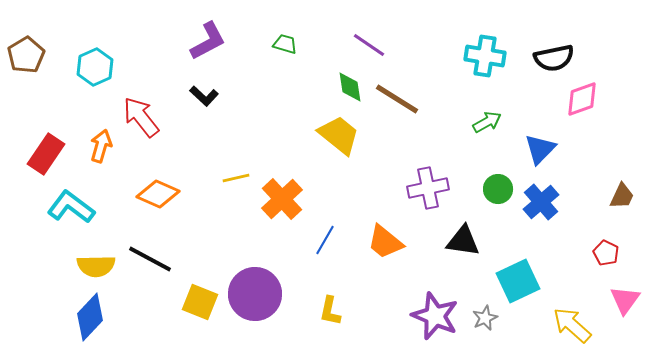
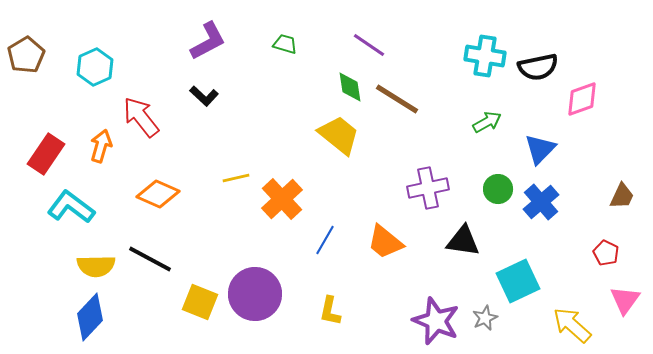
black semicircle: moved 16 px left, 9 px down
purple star: moved 1 px right, 5 px down
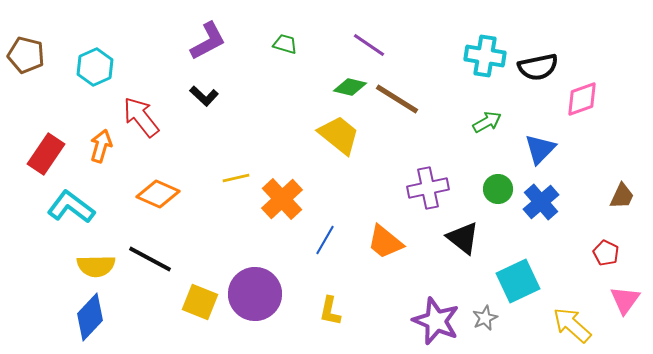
brown pentagon: rotated 27 degrees counterclockwise
green diamond: rotated 68 degrees counterclockwise
black triangle: moved 3 px up; rotated 30 degrees clockwise
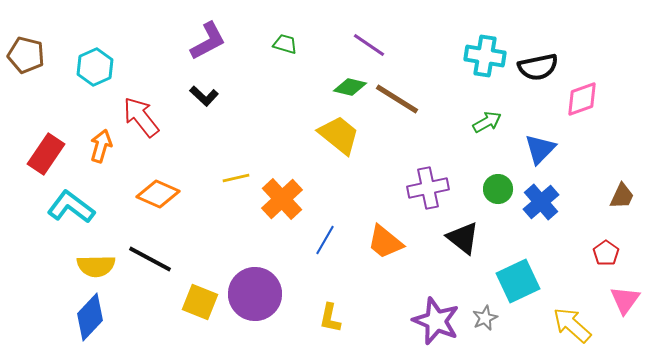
red pentagon: rotated 10 degrees clockwise
yellow L-shape: moved 7 px down
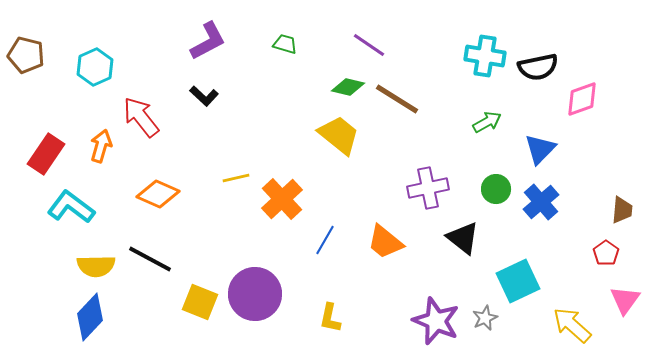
green diamond: moved 2 px left
green circle: moved 2 px left
brown trapezoid: moved 14 px down; rotated 20 degrees counterclockwise
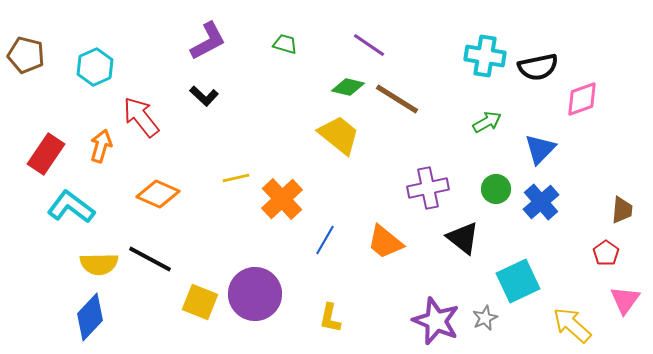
yellow semicircle: moved 3 px right, 2 px up
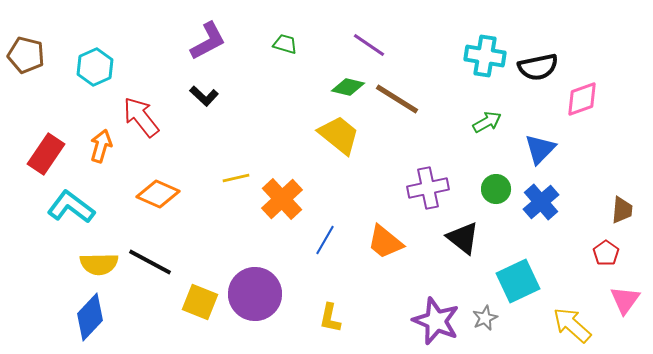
black line: moved 3 px down
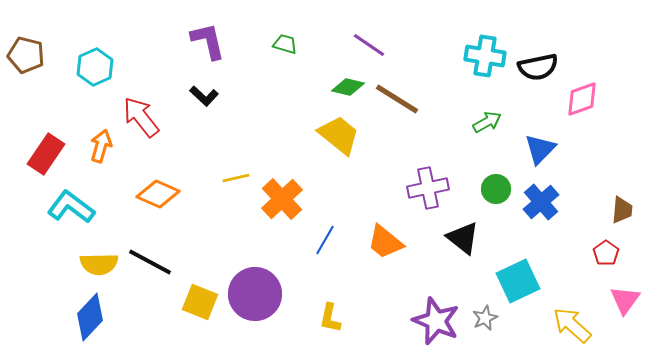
purple L-shape: rotated 75 degrees counterclockwise
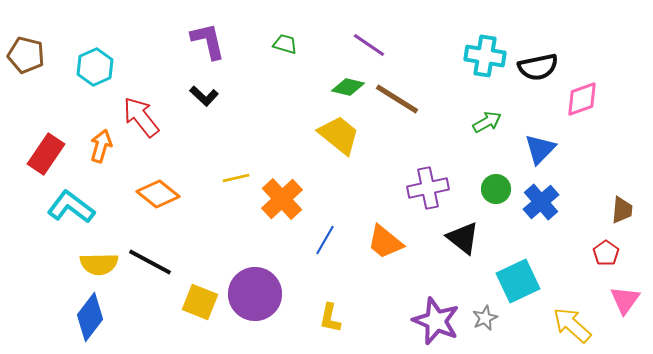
orange diamond: rotated 15 degrees clockwise
blue diamond: rotated 6 degrees counterclockwise
